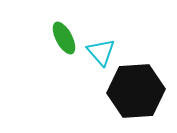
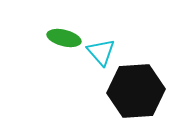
green ellipse: rotated 48 degrees counterclockwise
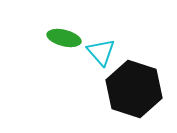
black hexagon: moved 2 px left, 2 px up; rotated 22 degrees clockwise
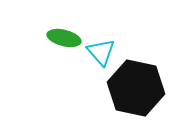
black hexagon: moved 2 px right, 1 px up; rotated 6 degrees counterclockwise
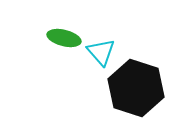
black hexagon: rotated 6 degrees clockwise
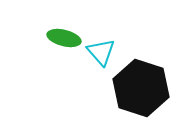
black hexagon: moved 5 px right
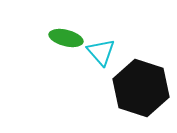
green ellipse: moved 2 px right
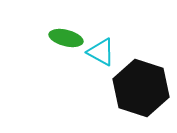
cyan triangle: rotated 20 degrees counterclockwise
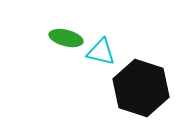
cyan triangle: rotated 16 degrees counterclockwise
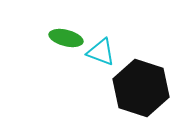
cyan triangle: rotated 8 degrees clockwise
